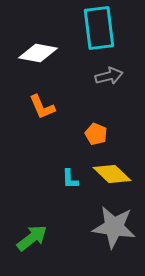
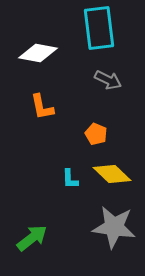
gray arrow: moved 1 px left, 4 px down; rotated 40 degrees clockwise
orange L-shape: rotated 12 degrees clockwise
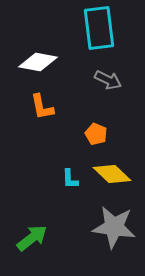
white diamond: moved 9 px down
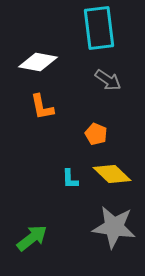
gray arrow: rotated 8 degrees clockwise
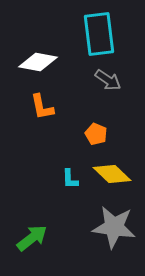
cyan rectangle: moved 6 px down
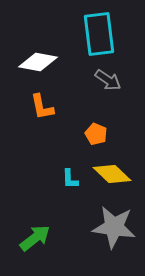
green arrow: moved 3 px right
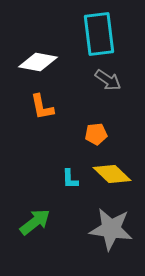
orange pentagon: rotated 30 degrees counterclockwise
gray star: moved 3 px left, 2 px down
green arrow: moved 16 px up
